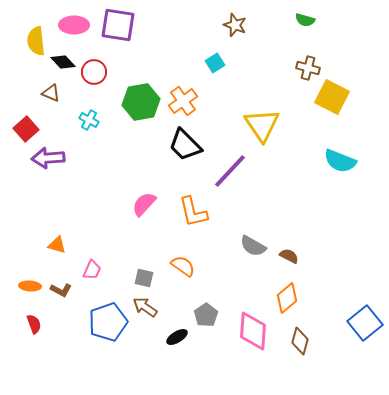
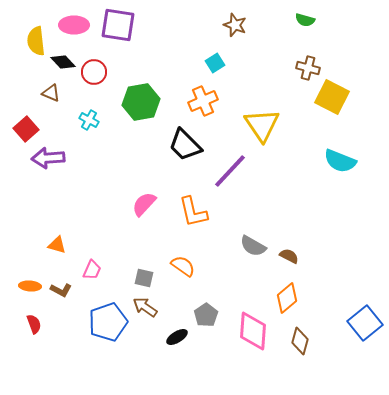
orange cross: moved 20 px right; rotated 12 degrees clockwise
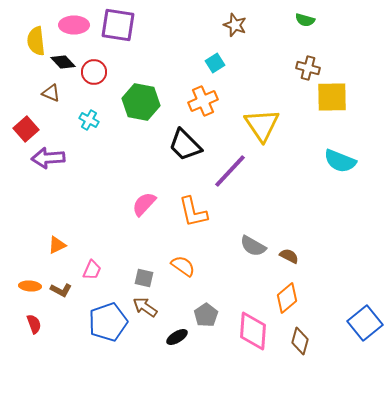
yellow square: rotated 28 degrees counterclockwise
green hexagon: rotated 21 degrees clockwise
orange triangle: rotated 42 degrees counterclockwise
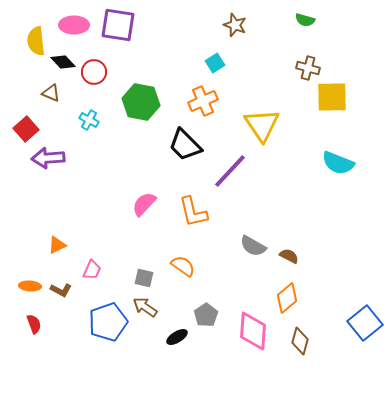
cyan semicircle: moved 2 px left, 2 px down
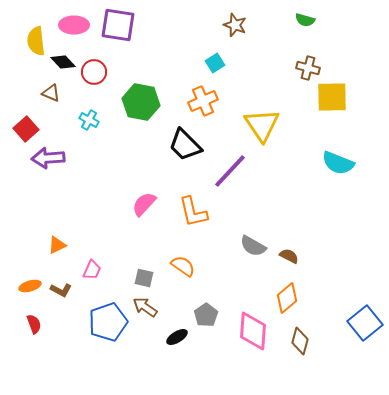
orange ellipse: rotated 20 degrees counterclockwise
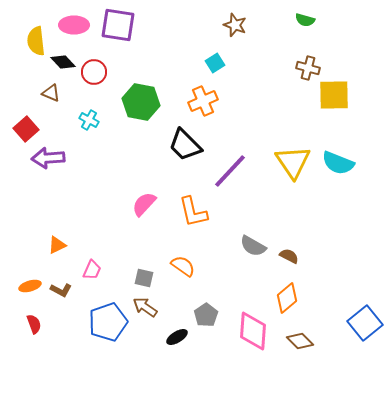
yellow square: moved 2 px right, 2 px up
yellow triangle: moved 31 px right, 37 px down
brown diamond: rotated 60 degrees counterclockwise
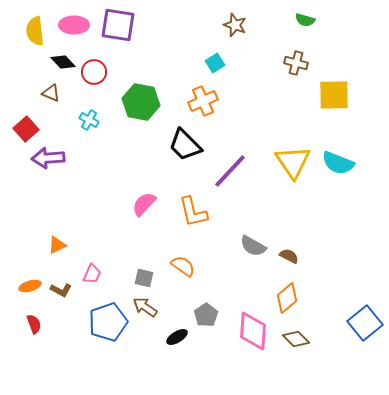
yellow semicircle: moved 1 px left, 10 px up
brown cross: moved 12 px left, 5 px up
pink trapezoid: moved 4 px down
brown diamond: moved 4 px left, 2 px up
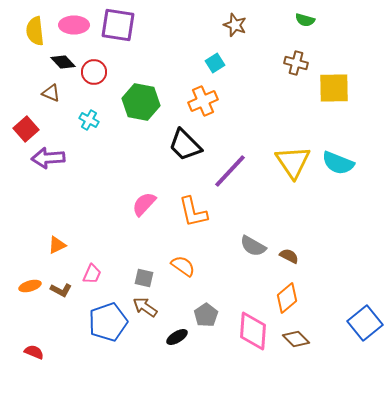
yellow square: moved 7 px up
red semicircle: moved 28 px down; rotated 48 degrees counterclockwise
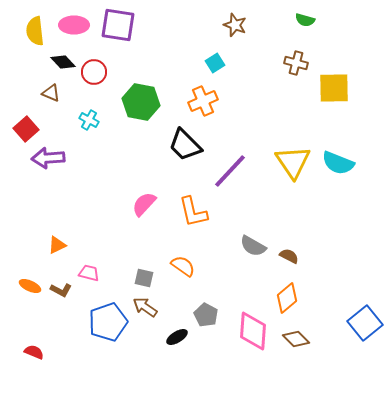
pink trapezoid: moved 3 px left, 1 px up; rotated 100 degrees counterclockwise
orange ellipse: rotated 40 degrees clockwise
gray pentagon: rotated 10 degrees counterclockwise
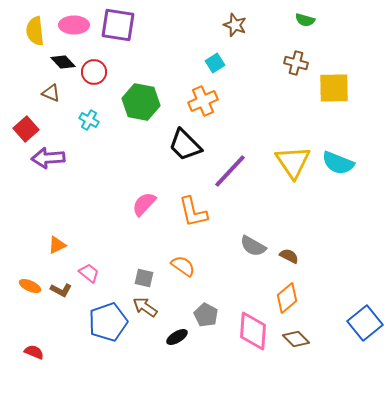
pink trapezoid: rotated 25 degrees clockwise
